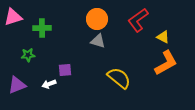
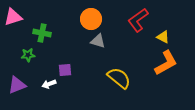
orange circle: moved 6 px left
green cross: moved 5 px down; rotated 12 degrees clockwise
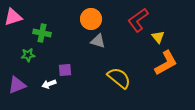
yellow triangle: moved 5 px left; rotated 24 degrees clockwise
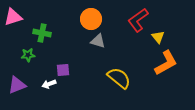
purple square: moved 2 px left
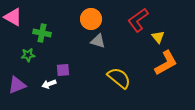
pink triangle: rotated 48 degrees clockwise
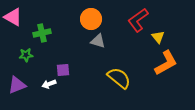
green cross: rotated 24 degrees counterclockwise
green star: moved 2 px left
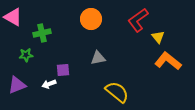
gray triangle: moved 17 px down; rotated 28 degrees counterclockwise
orange L-shape: moved 2 px right, 2 px up; rotated 112 degrees counterclockwise
yellow semicircle: moved 2 px left, 14 px down
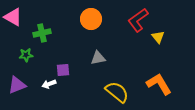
orange L-shape: moved 9 px left, 23 px down; rotated 20 degrees clockwise
